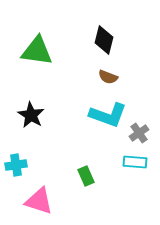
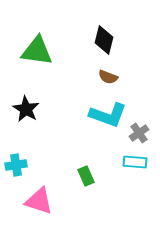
black star: moved 5 px left, 6 px up
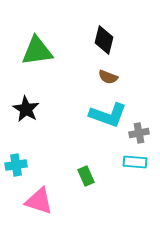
green triangle: rotated 16 degrees counterclockwise
gray cross: rotated 24 degrees clockwise
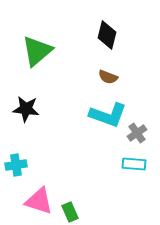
black diamond: moved 3 px right, 5 px up
green triangle: rotated 32 degrees counterclockwise
black star: rotated 24 degrees counterclockwise
gray cross: moved 2 px left; rotated 24 degrees counterclockwise
cyan rectangle: moved 1 px left, 2 px down
green rectangle: moved 16 px left, 36 px down
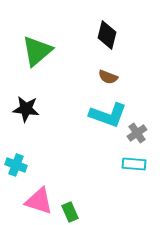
cyan cross: rotated 30 degrees clockwise
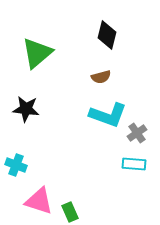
green triangle: moved 2 px down
brown semicircle: moved 7 px left; rotated 36 degrees counterclockwise
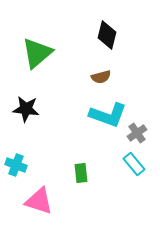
cyan rectangle: rotated 45 degrees clockwise
green rectangle: moved 11 px right, 39 px up; rotated 18 degrees clockwise
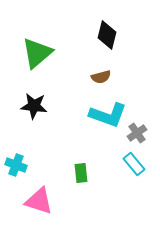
black star: moved 8 px right, 3 px up
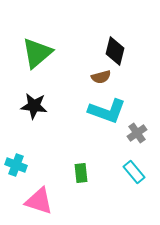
black diamond: moved 8 px right, 16 px down
cyan L-shape: moved 1 px left, 4 px up
cyan rectangle: moved 8 px down
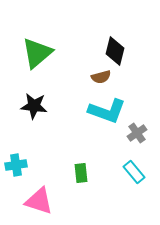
cyan cross: rotated 30 degrees counterclockwise
